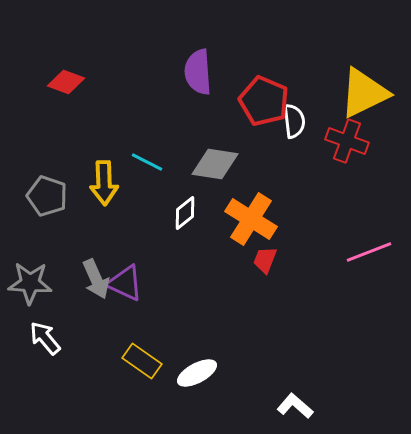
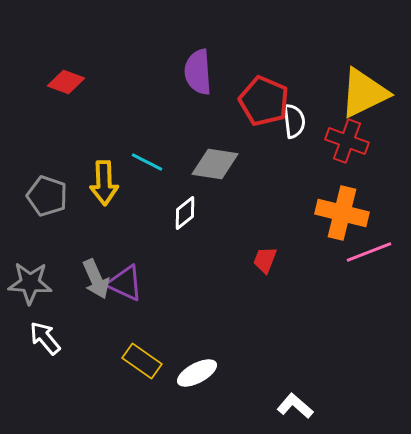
orange cross: moved 91 px right, 6 px up; rotated 18 degrees counterclockwise
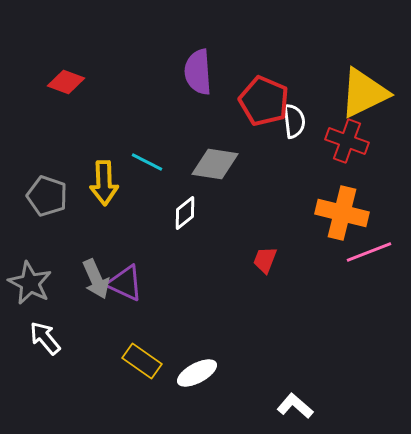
gray star: rotated 24 degrees clockwise
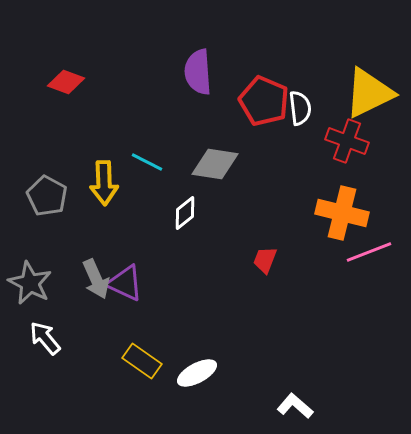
yellow triangle: moved 5 px right
white semicircle: moved 6 px right, 13 px up
gray pentagon: rotated 9 degrees clockwise
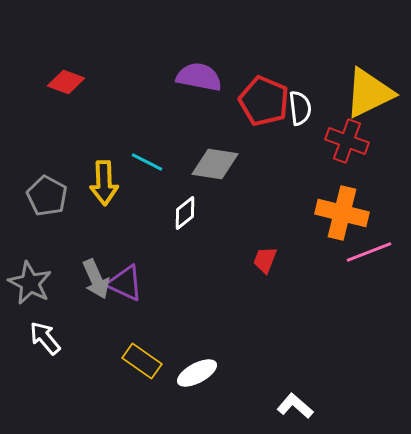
purple semicircle: moved 1 px right, 5 px down; rotated 105 degrees clockwise
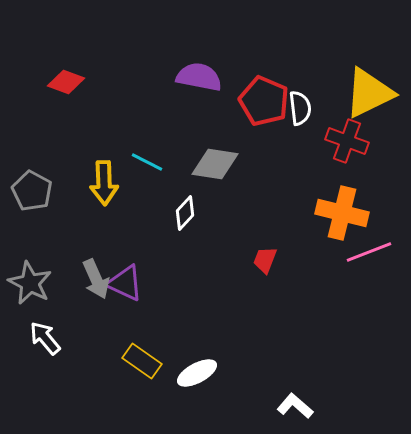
gray pentagon: moved 15 px left, 5 px up
white diamond: rotated 8 degrees counterclockwise
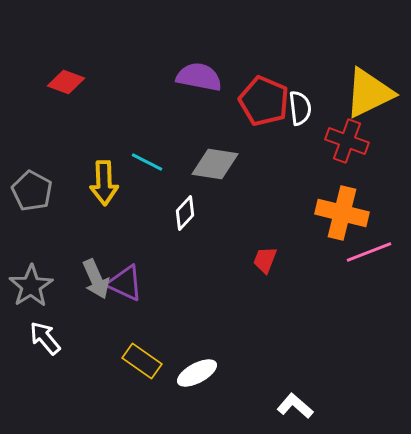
gray star: moved 1 px right, 3 px down; rotated 12 degrees clockwise
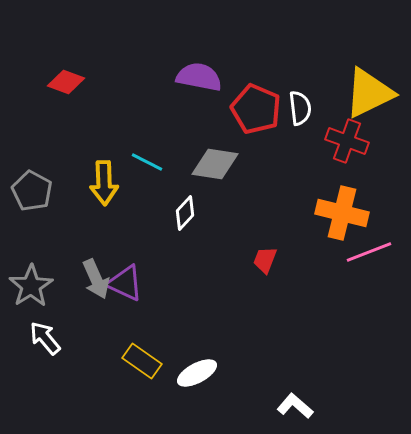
red pentagon: moved 8 px left, 8 px down
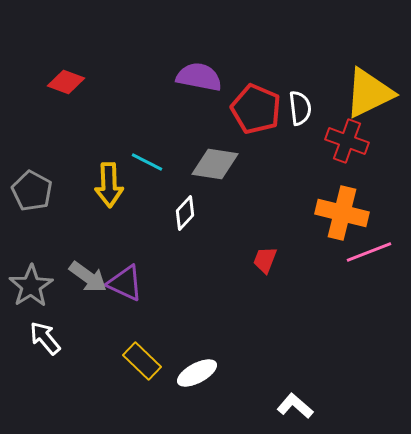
yellow arrow: moved 5 px right, 2 px down
gray arrow: moved 8 px left, 2 px up; rotated 30 degrees counterclockwise
yellow rectangle: rotated 9 degrees clockwise
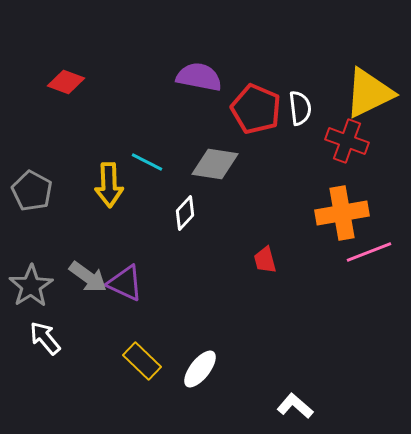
orange cross: rotated 24 degrees counterclockwise
red trapezoid: rotated 36 degrees counterclockwise
white ellipse: moved 3 px right, 4 px up; rotated 24 degrees counterclockwise
